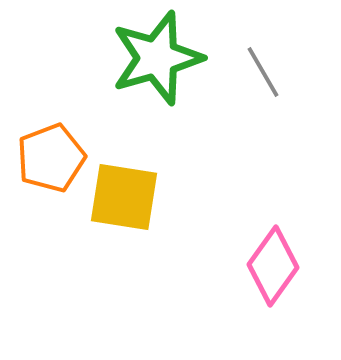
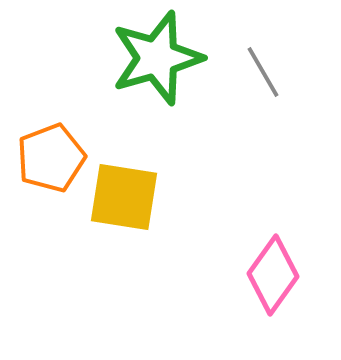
pink diamond: moved 9 px down
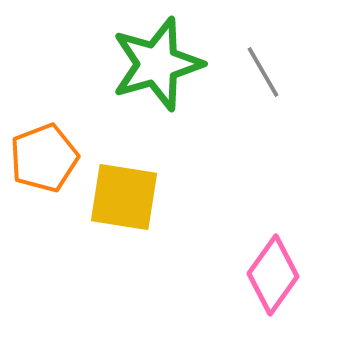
green star: moved 6 px down
orange pentagon: moved 7 px left
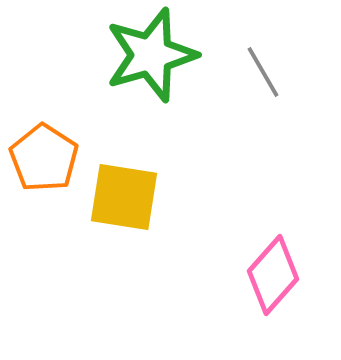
green star: moved 6 px left, 9 px up
orange pentagon: rotated 18 degrees counterclockwise
pink diamond: rotated 6 degrees clockwise
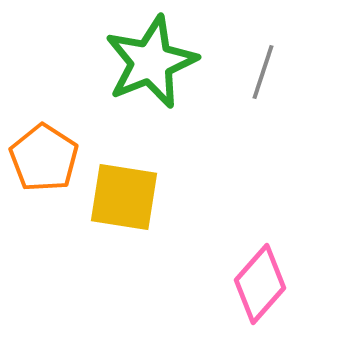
green star: moved 7 px down; rotated 6 degrees counterclockwise
gray line: rotated 48 degrees clockwise
pink diamond: moved 13 px left, 9 px down
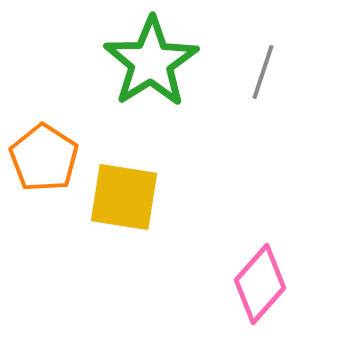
green star: rotated 10 degrees counterclockwise
